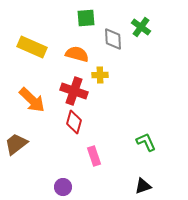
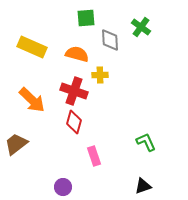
gray diamond: moved 3 px left, 1 px down
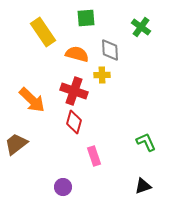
gray diamond: moved 10 px down
yellow rectangle: moved 11 px right, 15 px up; rotated 32 degrees clockwise
yellow cross: moved 2 px right
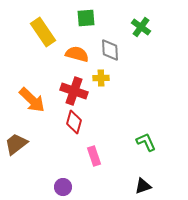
yellow cross: moved 1 px left, 3 px down
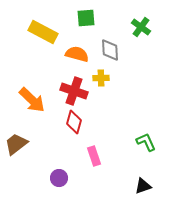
yellow rectangle: rotated 28 degrees counterclockwise
purple circle: moved 4 px left, 9 px up
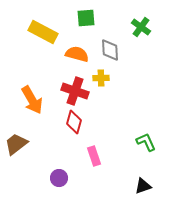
red cross: moved 1 px right
orange arrow: rotated 16 degrees clockwise
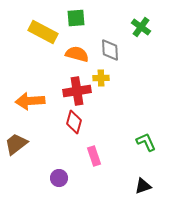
green square: moved 10 px left
red cross: moved 2 px right; rotated 28 degrees counterclockwise
orange arrow: moved 2 px left, 1 px down; rotated 116 degrees clockwise
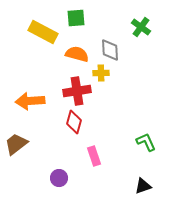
yellow cross: moved 5 px up
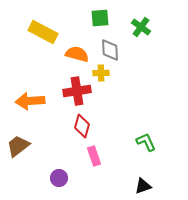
green square: moved 24 px right
red diamond: moved 8 px right, 4 px down
brown trapezoid: moved 2 px right, 2 px down
